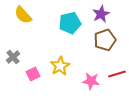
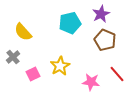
yellow semicircle: moved 17 px down
brown pentagon: rotated 30 degrees counterclockwise
red line: rotated 66 degrees clockwise
pink star: moved 1 px down
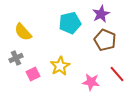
gray cross: moved 3 px right, 1 px down; rotated 16 degrees clockwise
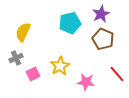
yellow semicircle: rotated 66 degrees clockwise
brown pentagon: moved 2 px left, 1 px up
pink star: moved 5 px left
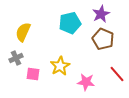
pink square: rotated 32 degrees clockwise
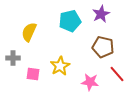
cyan pentagon: moved 2 px up
yellow semicircle: moved 6 px right
brown pentagon: moved 8 px down; rotated 10 degrees counterclockwise
gray cross: moved 3 px left; rotated 24 degrees clockwise
pink star: moved 4 px right
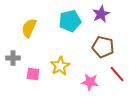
yellow semicircle: moved 4 px up
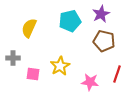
brown pentagon: moved 1 px right, 6 px up
red line: rotated 60 degrees clockwise
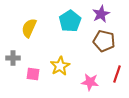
cyan pentagon: rotated 20 degrees counterclockwise
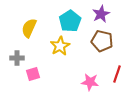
brown pentagon: moved 2 px left
gray cross: moved 4 px right
yellow star: moved 20 px up
pink square: rotated 24 degrees counterclockwise
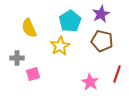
yellow semicircle: rotated 48 degrees counterclockwise
pink star: rotated 24 degrees clockwise
